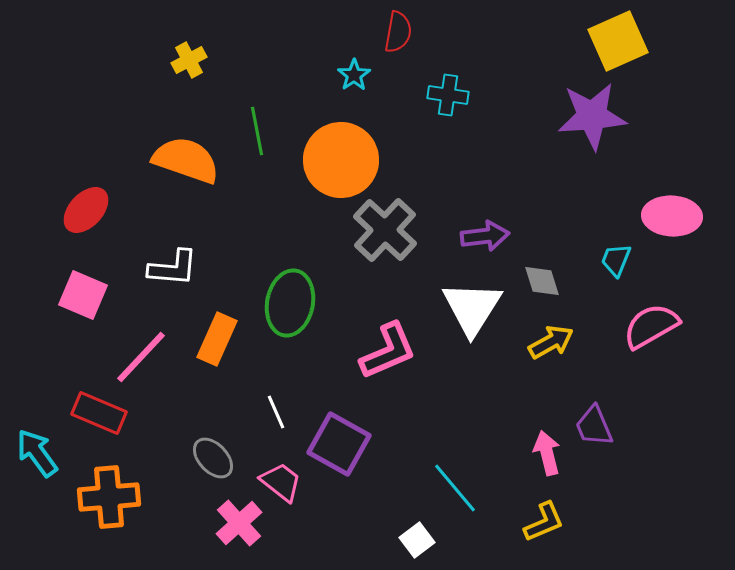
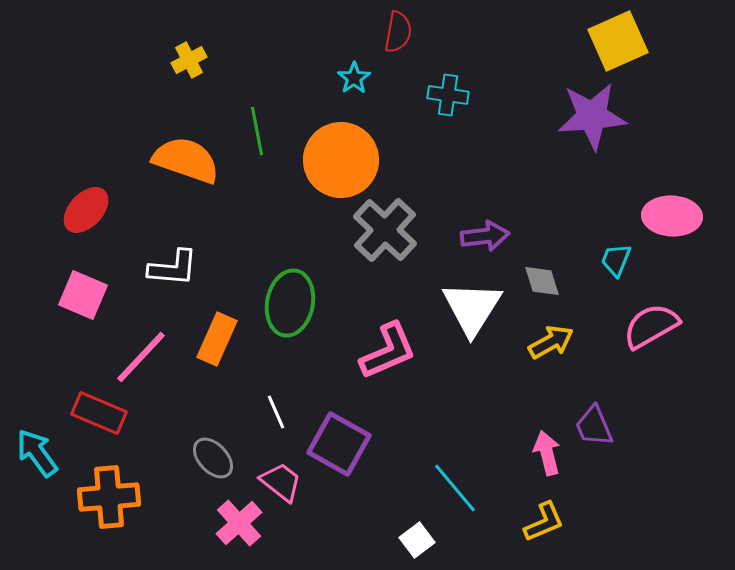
cyan star: moved 3 px down
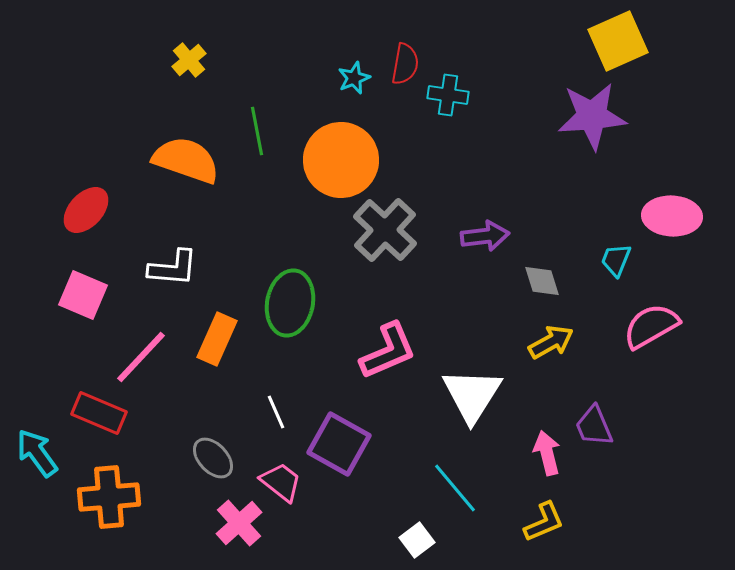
red semicircle: moved 7 px right, 32 px down
yellow cross: rotated 12 degrees counterclockwise
cyan star: rotated 12 degrees clockwise
white triangle: moved 87 px down
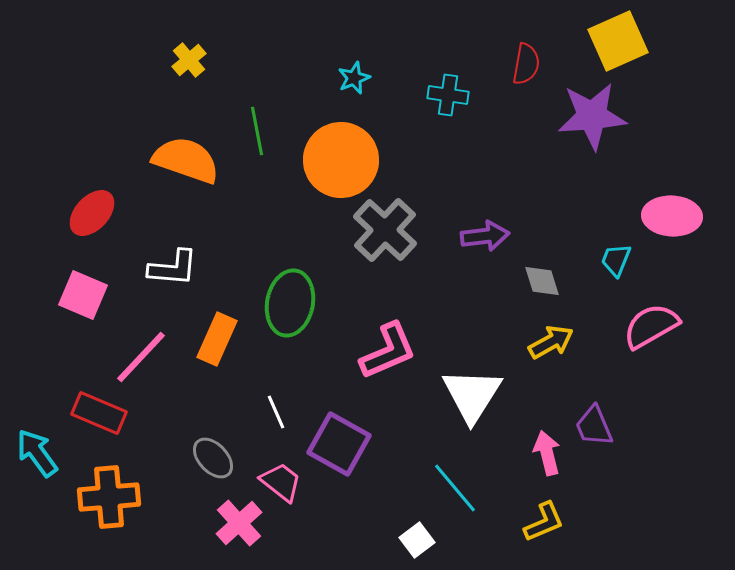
red semicircle: moved 121 px right
red ellipse: moved 6 px right, 3 px down
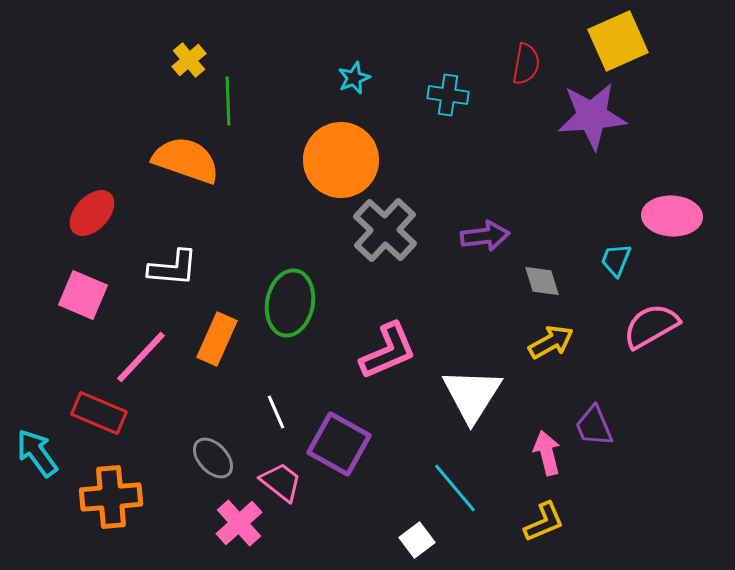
green line: moved 29 px left, 30 px up; rotated 9 degrees clockwise
orange cross: moved 2 px right
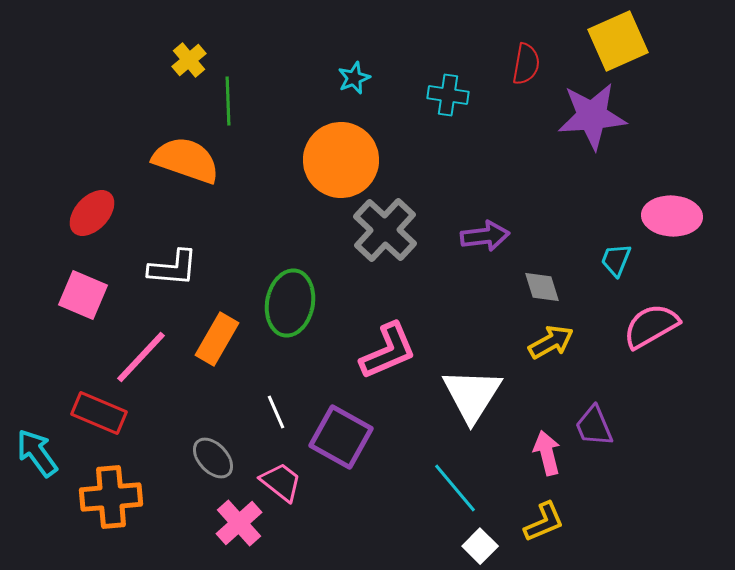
gray diamond: moved 6 px down
orange rectangle: rotated 6 degrees clockwise
purple square: moved 2 px right, 7 px up
white square: moved 63 px right, 6 px down; rotated 8 degrees counterclockwise
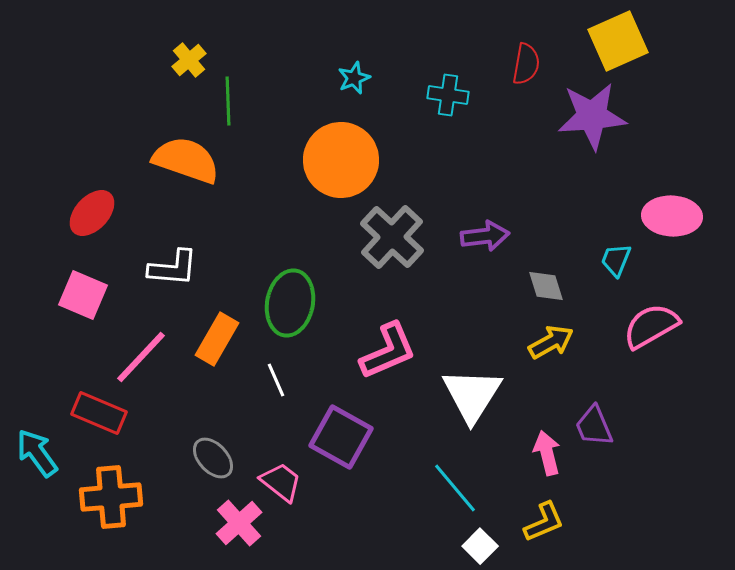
gray cross: moved 7 px right, 7 px down
gray diamond: moved 4 px right, 1 px up
white line: moved 32 px up
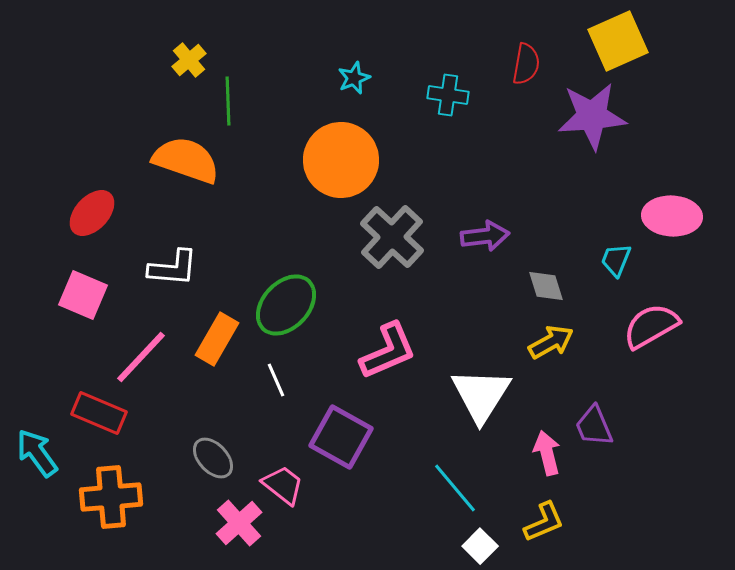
green ellipse: moved 4 px left, 2 px down; rotated 32 degrees clockwise
white triangle: moved 9 px right
pink trapezoid: moved 2 px right, 3 px down
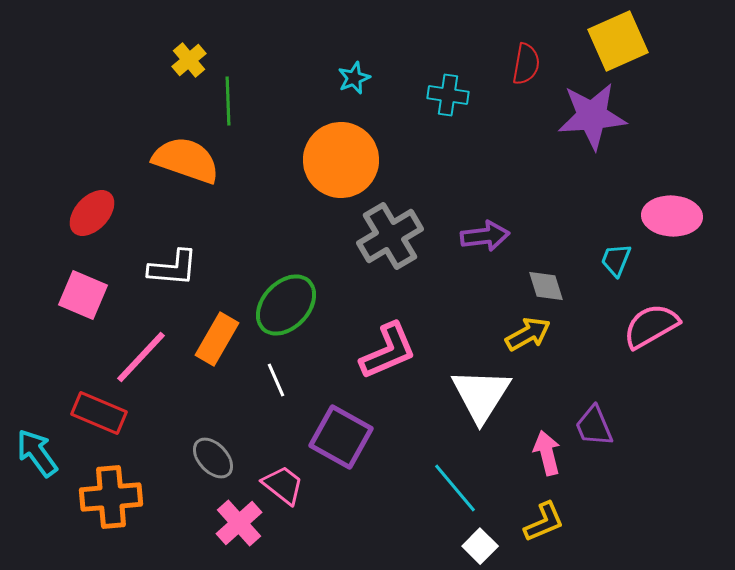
gray cross: moved 2 px left, 1 px up; rotated 16 degrees clockwise
yellow arrow: moved 23 px left, 8 px up
